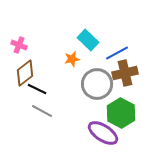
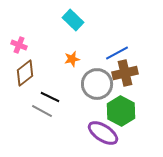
cyan rectangle: moved 15 px left, 20 px up
black line: moved 13 px right, 8 px down
green hexagon: moved 2 px up
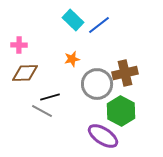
pink cross: rotated 21 degrees counterclockwise
blue line: moved 18 px left, 28 px up; rotated 10 degrees counterclockwise
brown diamond: rotated 36 degrees clockwise
black line: rotated 42 degrees counterclockwise
purple ellipse: moved 3 px down
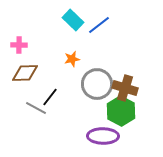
brown cross: moved 15 px down; rotated 30 degrees clockwise
black line: rotated 36 degrees counterclockwise
gray line: moved 6 px left, 3 px up
purple ellipse: rotated 32 degrees counterclockwise
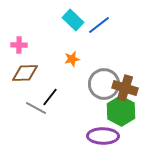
gray circle: moved 7 px right
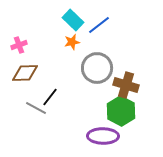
pink cross: rotated 21 degrees counterclockwise
orange star: moved 17 px up
gray circle: moved 7 px left, 16 px up
brown cross: moved 1 px right, 3 px up
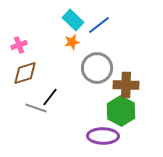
brown diamond: rotated 16 degrees counterclockwise
brown cross: rotated 15 degrees counterclockwise
gray line: rotated 10 degrees counterclockwise
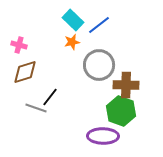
pink cross: rotated 35 degrees clockwise
gray circle: moved 2 px right, 3 px up
brown diamond: moved 1 px up
green hexagon: rotated 8 degrees counterclockwise
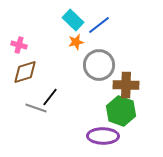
orange star: moved 4 px right
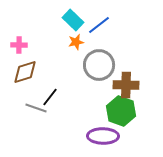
pink cross: rotated 14 degrees counterclockwise
